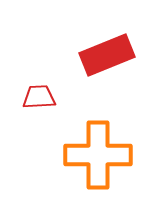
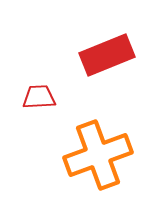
orange cross: rotated 20 degrees counterclockwise
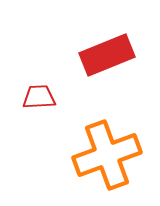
orange cross: moved 9 px right
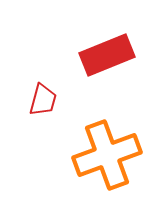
red trapezoid: moved 4 px right, 3 px down; rotated 108 degrees clockwise
